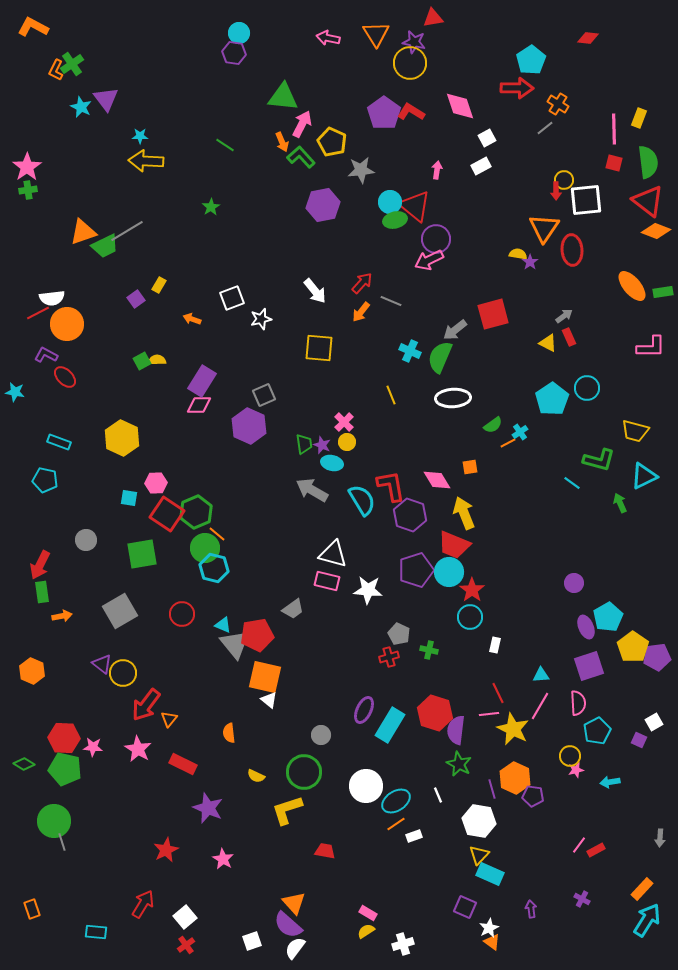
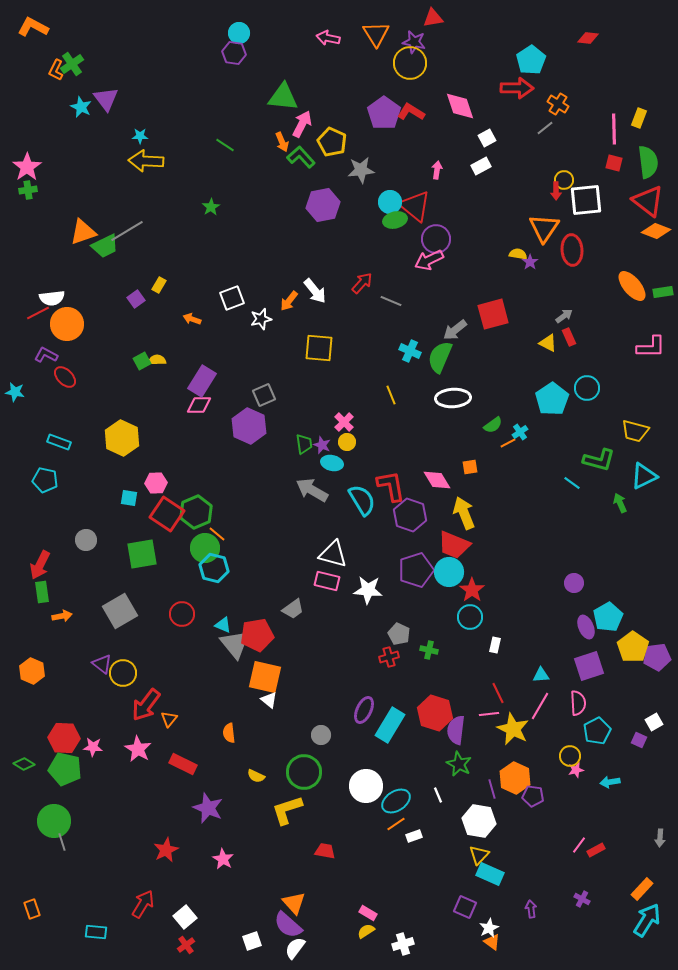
orange arrow at (361, 312): moved 72 px left, 11 px up
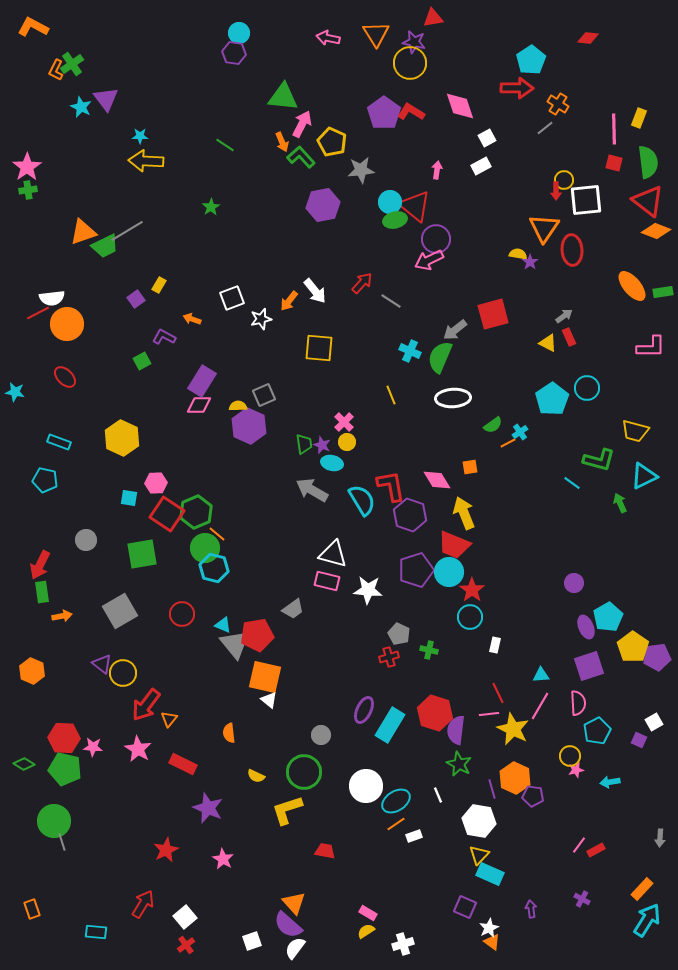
gray line at (391, 301): rotated 10 degrees clockwise
purple L-shape at (46, 355): moved 118 px right, 18 px up
yellow semicircle at (157, 360): moved 81 px right, 46 px down
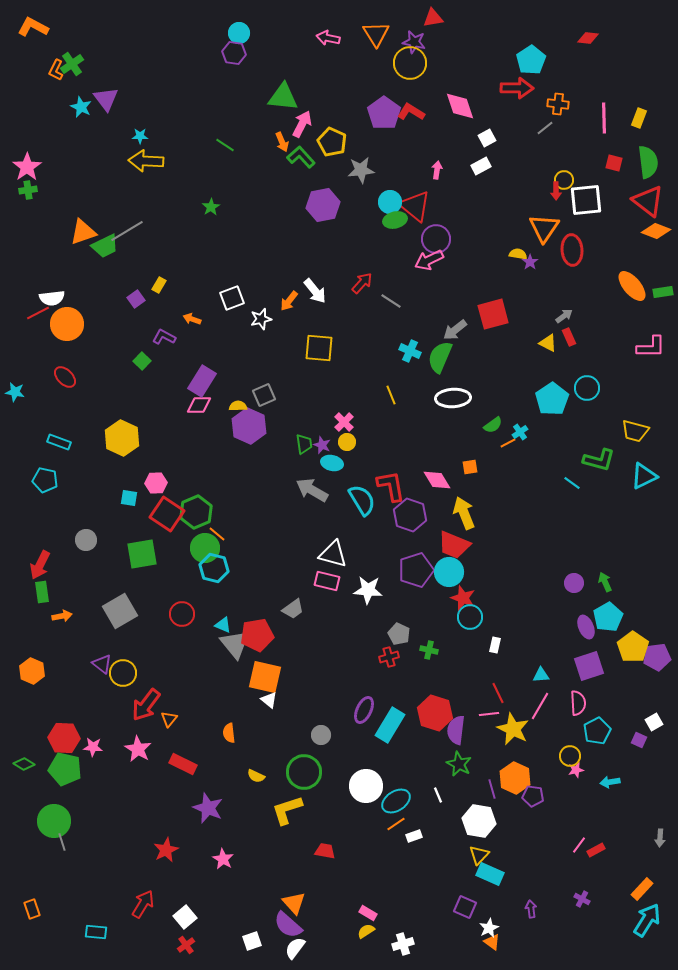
orange cross at (558, 104): rotated 25 degrees counterclockwise
pink line at (614, 129): moved 10 px left, 11 px up
green square at (142, 361): rotated 18 degrees counterclockwise
green arrow at (620, 503): moved 15 px left, 79 px down
red star at (472, 590): moved 9 px left, 8 px down; rotated 15 degrees counterclockwise
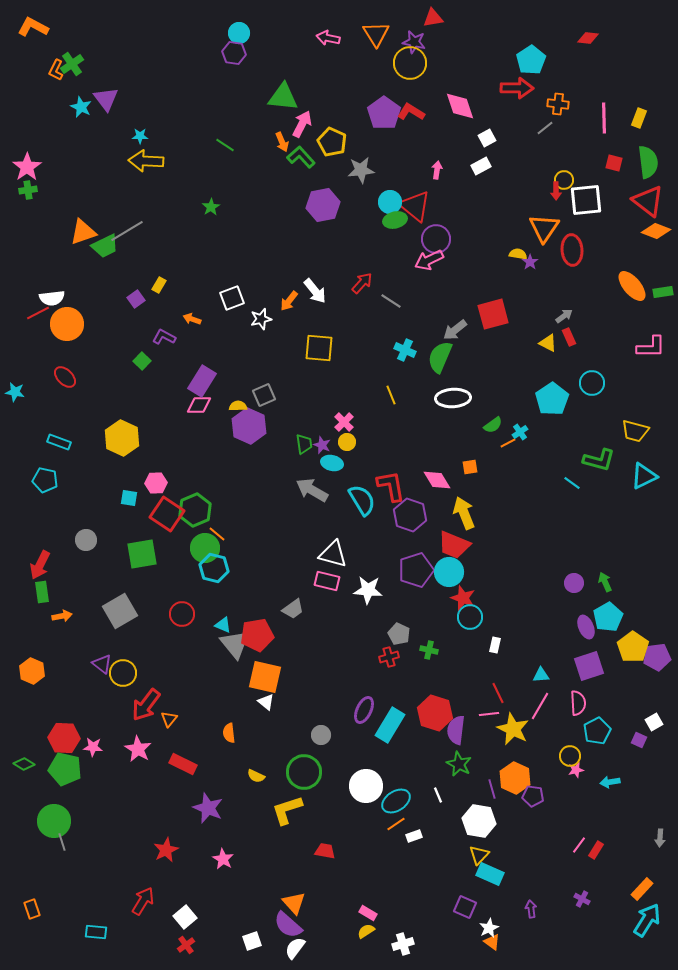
cyan cross at (410, 351): moved 5 px left, 1 px up
cyan circle at (587, 388): moved 5 px right, 5 px up
green hexagon at (196, 512): moved 1 px left, 2 px up
white triangle at (269, 700): moved 3 px left, 2 px down
red rectangle at (596, 850): rotated 30 degrees counterclockwise
red arrow at (143, 904): moved 3 px up
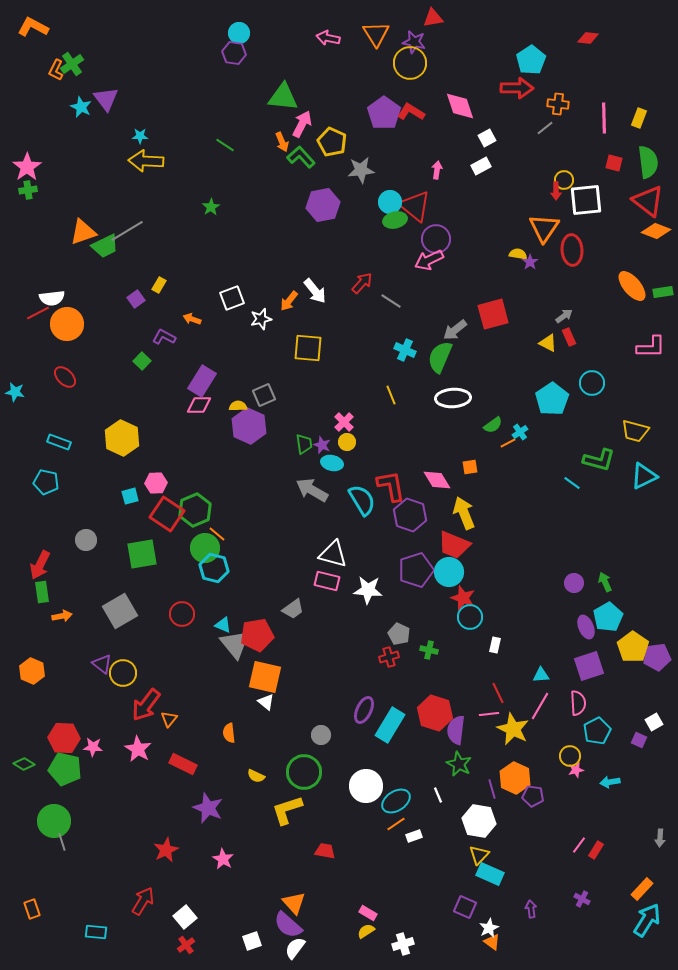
yellow square at (319, 348): moved 11 px left
cyan pentagon at (45, 480): moved 1 px right, 2 px down
cyan square at (129, 498): moved 1 px right, 2 px up; rotated 24 degrees counterclockwise
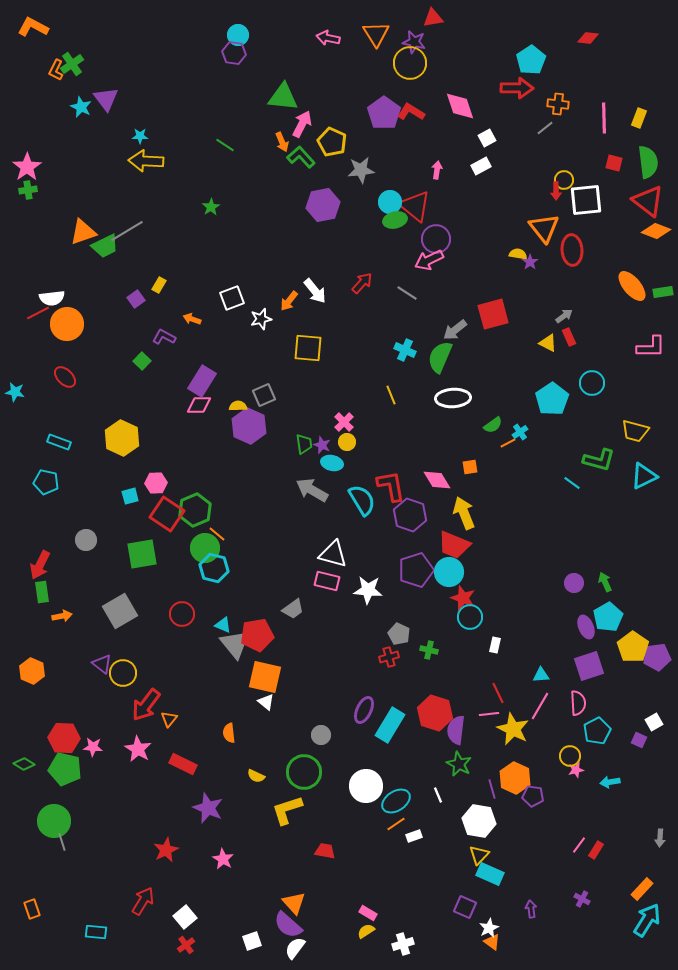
cyan circle at (239, 33): moved 1 px left, 2 px down
orange triangle at (544, 228): rotated 12 degrees counterclockwise
gray line at (391, 301): moved 16 px right, 8 px up
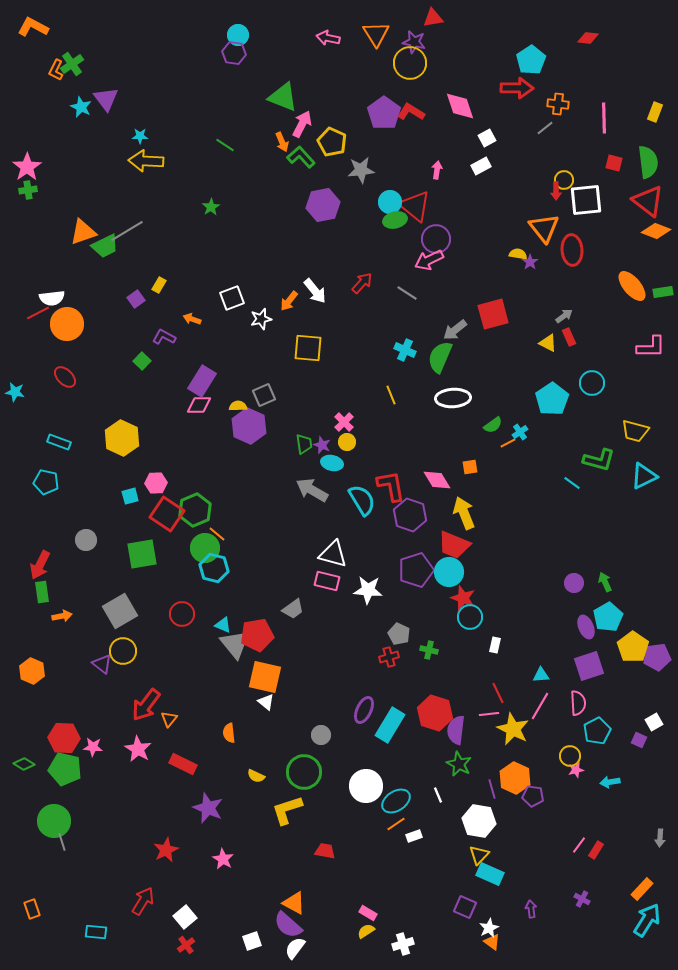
green triangle at (283, 97): rotated 16 degrees clockwise
yellow rectangle at (639, 118): moved 16 px right, 6 px up
yellow circle at (123, 673): moved 22 px up
orange triangle at (294, 903): rotated 20 degrees counterclockwise
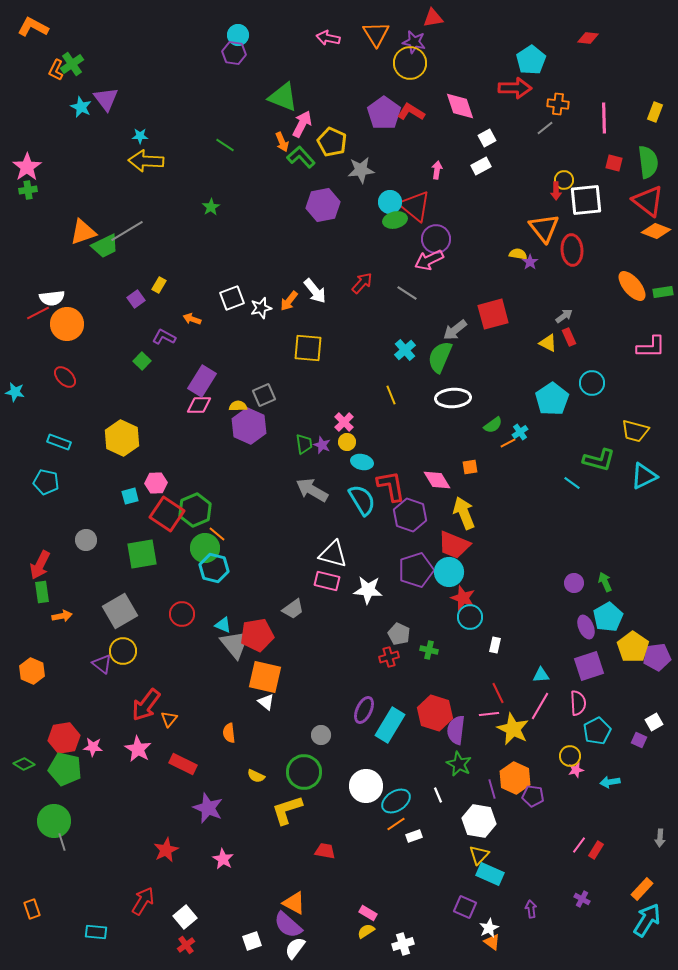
red arrow at (517, 88): moved 2 px left
white star at (261, 319): moved 11 px up
cyan cross at (405, 350): rotated 25 degrees clockwise
cyan ellipse at (332, 463): moved 30 px right, 1 px up
red hexagon at (64, 738): rotated 12 degrees counterclockwise
